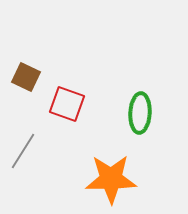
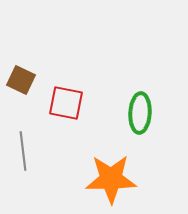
brown square: moved 5 px left, 3 px down
red square: moved 1 px left, 1 px up; rotated 9 degrees counterclockwise
gray line: rotated 39 degrees counterclockwise
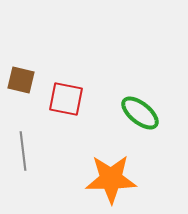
brown square: rotated 12 degrees counterclockwise
red square: moved 4 px up
green ellipse: rotated 54 degrees counterclockwise
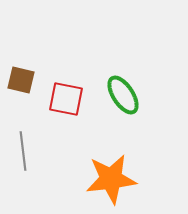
green ellipse: moved 17 px left, 18 px up; rotated 18 degrees clockwise
orange star: rotated 6 degrees counterclockwise
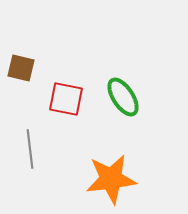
brown square: moved 12 px up
green ellipse: moved 2 px down
gray line: moved 7 px right, 2 px up
